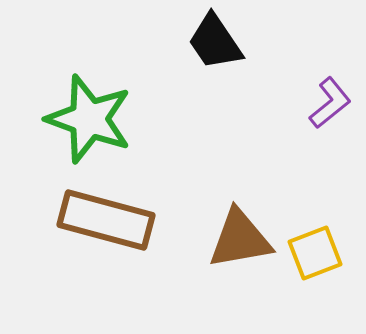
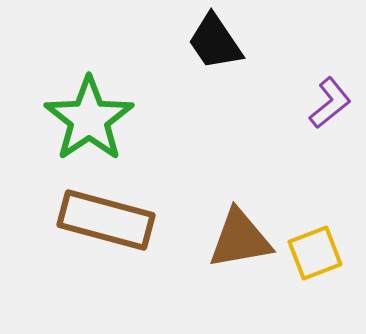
green star: rotated 18 degrees clockwise
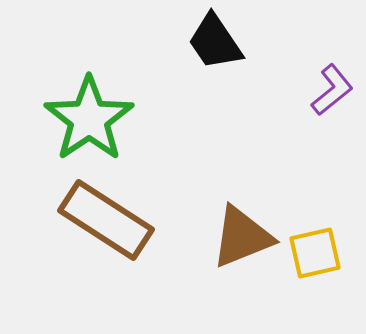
purple L-shape: moved 2 px right, 13 px up
brown rectangle: rotated 18 degrees clockwise
brown triangle: moved 2 px right, 2 px up; rotated 12 degrees counterclockwise
yellow square: rotated 8 degrees clockwise
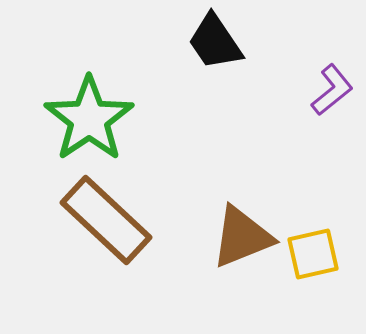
brown rectangle: rotated 10 degrees clockwise
yellow square: moved 2 px left, 1 px down
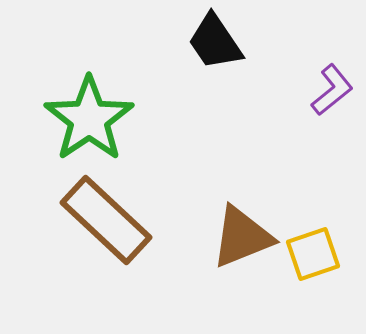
yellow square: rotated 6 degrees counterclockwise
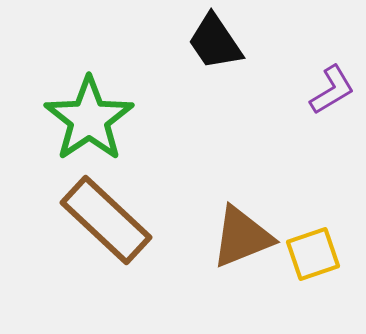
purple L-shape: rotated 8 degrees clockwise
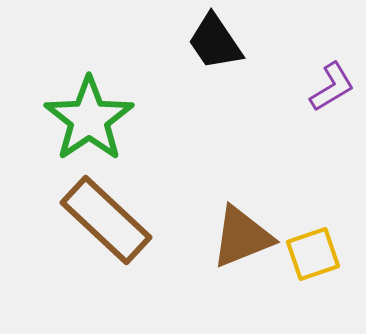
purple L-shape: moved 3 px up
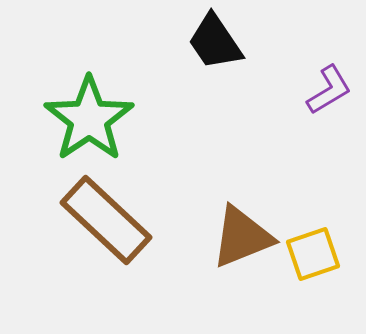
purple L-shape: moved 3 px left, 3 px down
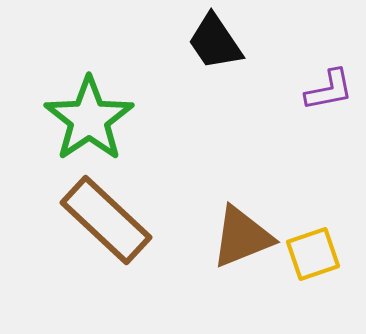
purple L-shape: rotated 20 degrees clockwise
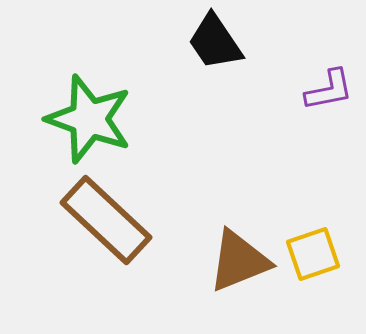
green star: rotated 18 degrees counterclockwise
brown triangle: moved 3 px left, 24 px down
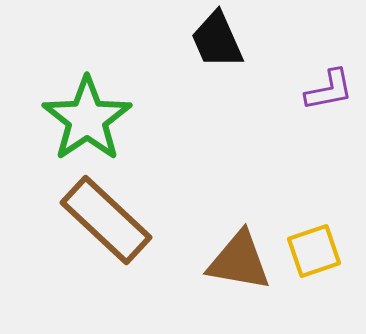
black trapezoid: moved 2 px right, 2 px up; rotated 10 degrees clockwise
green star: moved 2 px left; rotated 18 degrees clockwise
yellow square: moved 1 px right, 3 px up
brown triangle: rotated 32 degrees clockwise
